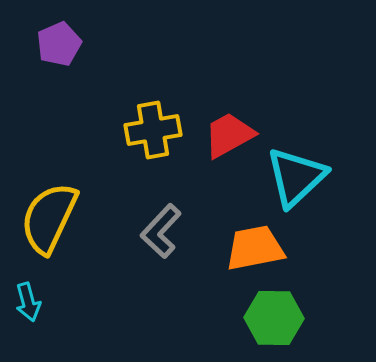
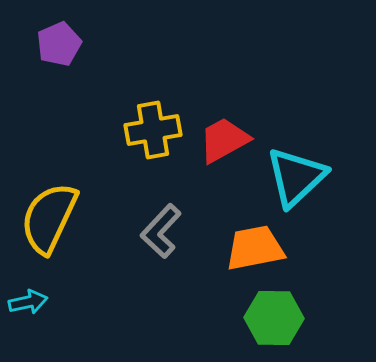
red trapezoid: moved 5 px left, 5 px down
cyan arrow: rotated 87 degrees counterclockwise
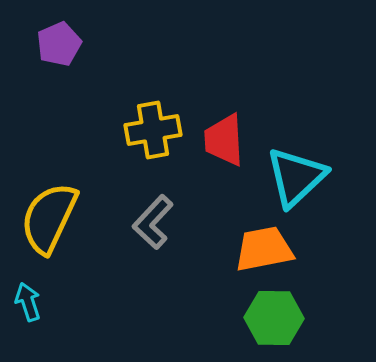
red trapezoid: rotated 64 degrees counterclockwise
gray L-shape: moved 8 px left, 9 px up
orange trapezoid: moved 9 px right, 1 px down
cyan arrow: rotated 96 degrees counterclockwise
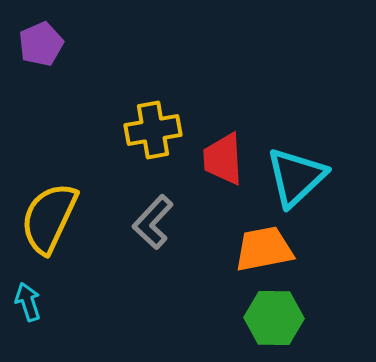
purple pentagon: moved 18 px left
red trapezoid: moved 1 px left, 19 px down
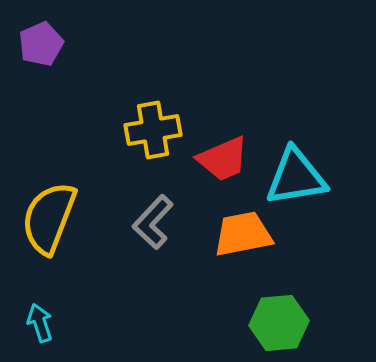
red trapezoid: rotated 110 degrees counterclockwise
cyan triangle: rotated 34 degrees clockwise
yellow semicircle: rotated 4 degrees counterclockwise
orange trapezoid: moved 21 px left, 15 px up
cyan arrow: moved 12 px right, 21 px down
green hexagon: moved 5 px right, 5 px down; rotated 6 degrees counterclockwise
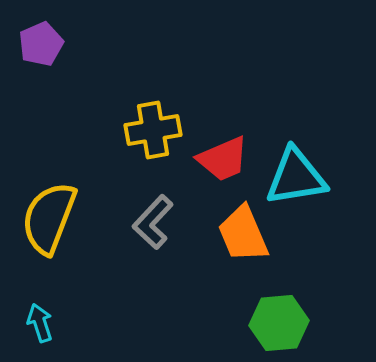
orange trapezoid: rotated 102 degrees counterclockwise
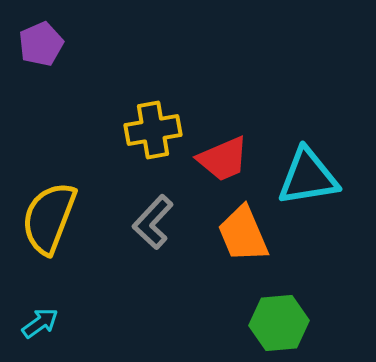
cyan triangle: moved 12 px right
cyan arrow: rotated 72 degrees clockwise
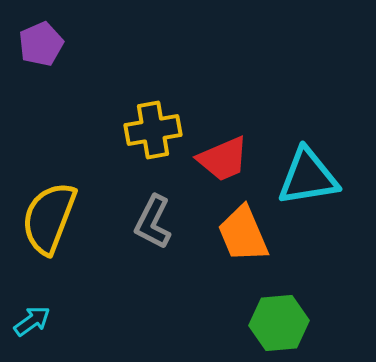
gray L-shape: rotated 16 degrees counterclockwise
cyan arrow: moved 8 px left, 2 px up
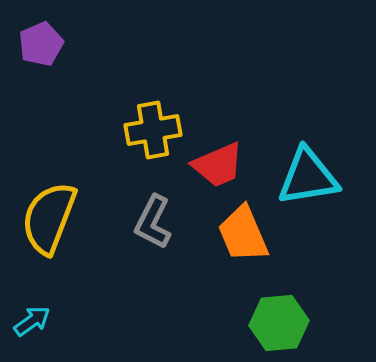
red trapezoid: moved 5 px left, 6 px down
